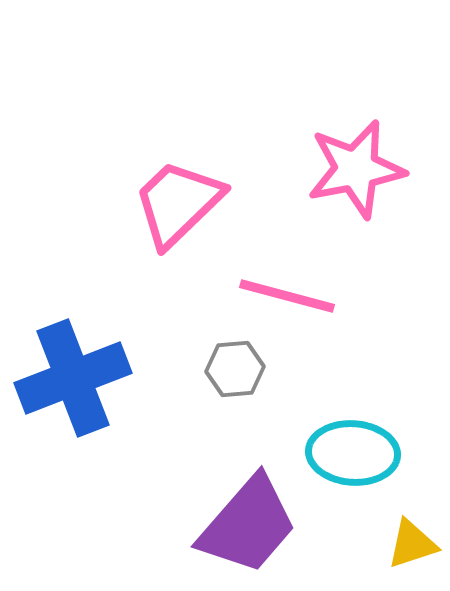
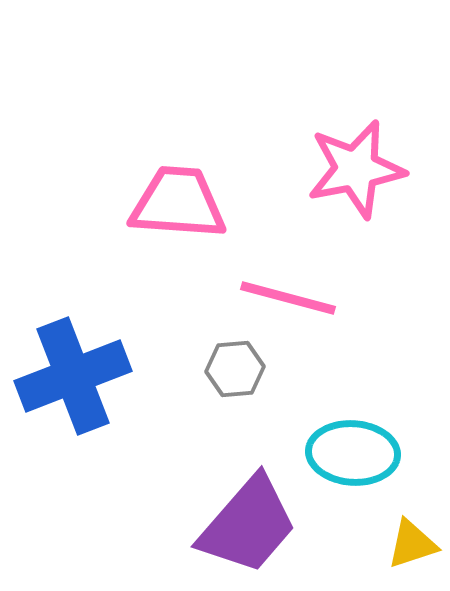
pink trapezoid: rotated 48 degrees clockwise
pink line: moved 1 px right, 2 px down
blue cross: moved 2 px up
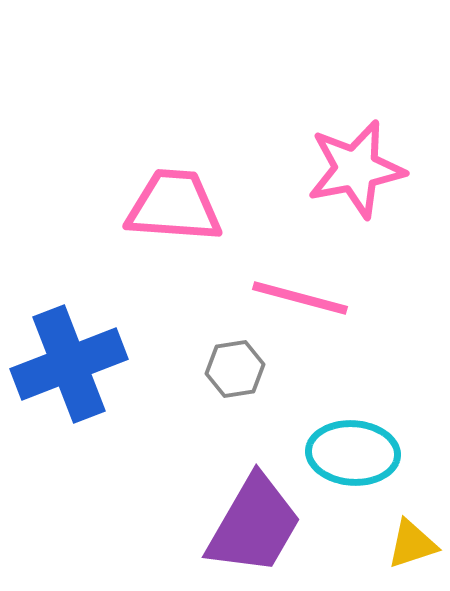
pink trapezoid: moved 4 px left, 3 px down
pink line: moved 12 px right
gray hexagon: rotated 4 degrees counterclockwise
blue cross: moved 4 px left, 12 px up
purple trapezoid: moved 6 px right; rotated 11 degrees counterclockwise
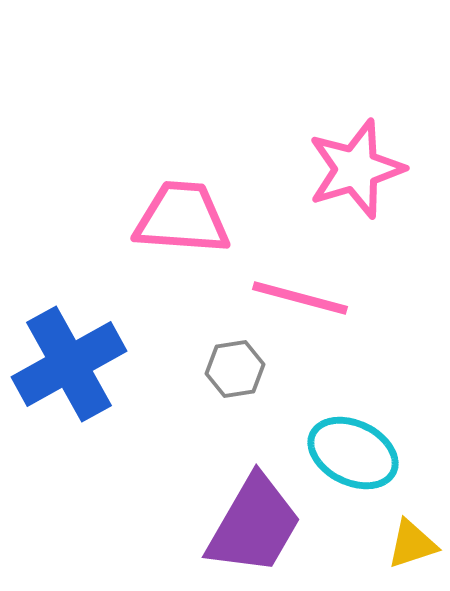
pink star: rotated 6 degrees counterclockwise
pink trapezoid: moved 8 px right, 12 px down
blue cross: rotated 8 degrees counterclockwise
cyan ellipse: rotated 22 degrees clockwise
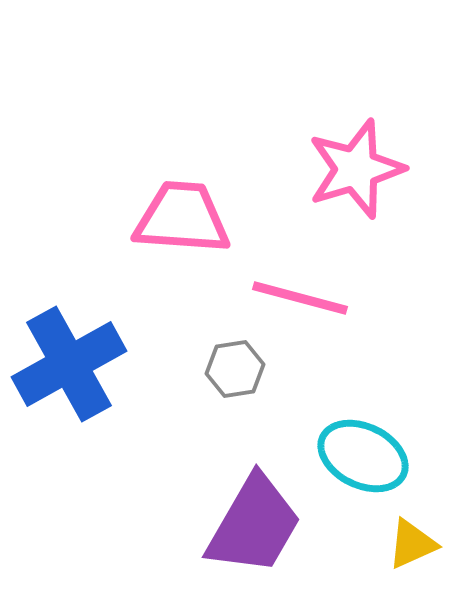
cyan ellipse: moved 10 px right, 3 px down
yellow triangle: rotated 6 degrees counterclockwise
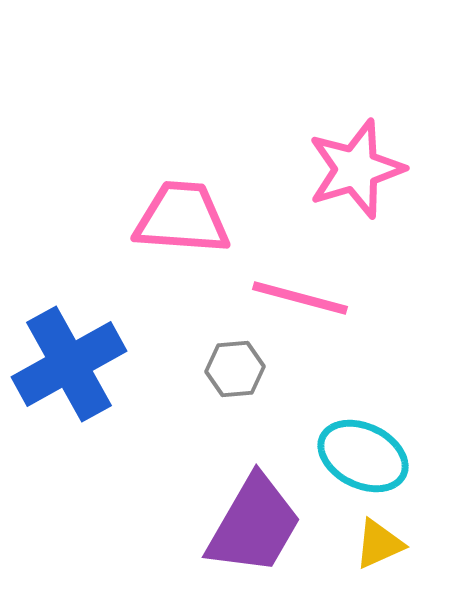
gray hexagon: rotated 4 degrees clockwise
yellow triangle: moved 33 px left
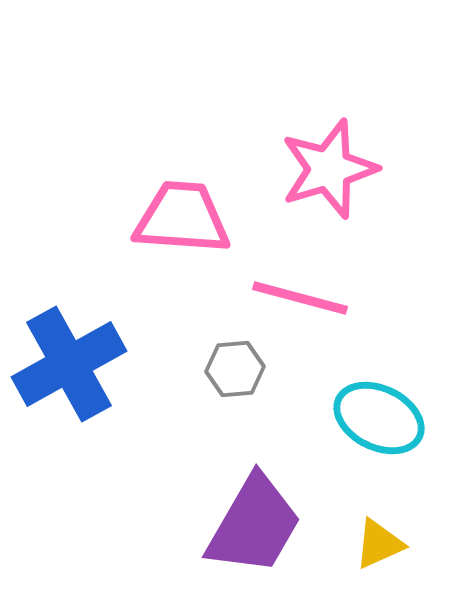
pink star: moved 27 px left
cyan ellipse: moved 16 px right, 38 px up
